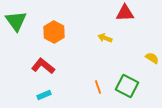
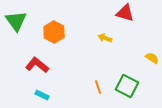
red triangle: rotated 18 degrees clockwise
red L-shape: moved 6 px left, 1 px up
cyan rectangle: moved 2 px left; rotated 48 degrees clockwise
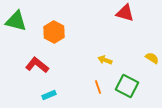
green triangle: rotated 40 degrees counterclockwise
yellow arrow: moved 22 px down
cyan rectangle: moved 7 px right; rotated 48 degrees counterclockwise
